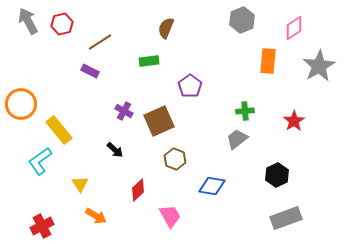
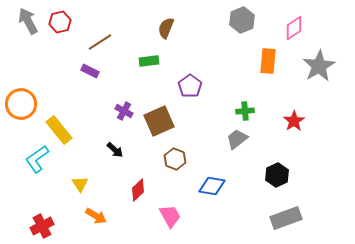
red hexagon: moved 2 px left, 2 px up
cyan L-shape: moved 3 px left, 2 px up
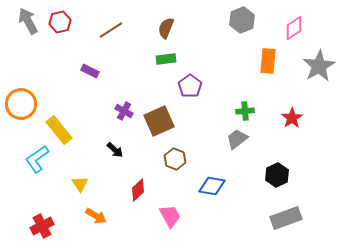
brown line: moved 11 px right, 12 px up
green rectangle: moved 17 px right, 2 px up
red star: moved 2 px left, 3 px up
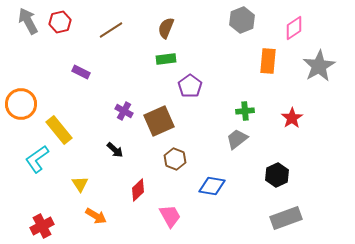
purple rectangle: moved 9 px left, 1 px down
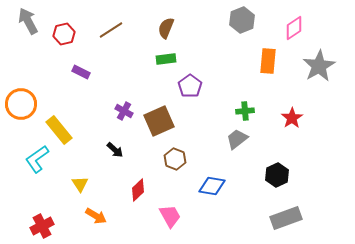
red hexagon: moved 4 px right, 12 px down
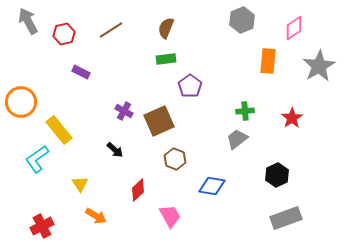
orange circle: moved 2 px up
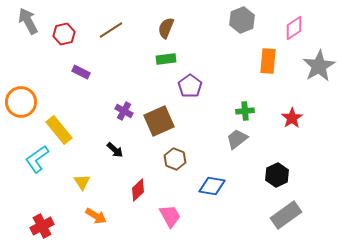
yellow triangle: moved 2 px right, 2 px up
gray rectangle: moved 3 px up; rotated 16 degrees counterclockwise
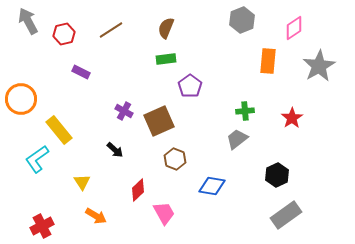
orange circle: moved 3 px up
pink trapezoid: moved 6 px left, 3 px up
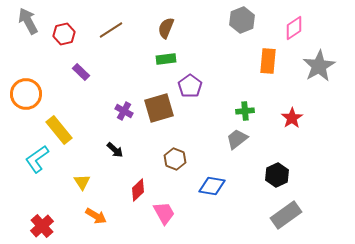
purple rectangle: rotated 18 degrees clockwise
orange circle: moved 5 px right, 5 px up
brown square: moved 13 px up; rotated 8 degrees clockwise
red cross: rotated 15 degrees counterclockwise
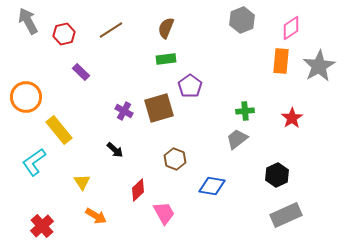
pink diamond: moved 3 px left
orange rectangle: moved 13 px right
orange circle: moved 3 px down
cyan L-shape: moved 3 px left, 3 px down
gray rectangle: rotated 12 degrees clockwise
